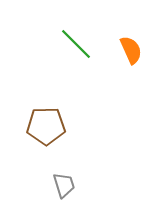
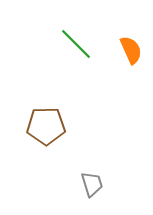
gray trapezoid: moved 28 px right, 1 px up
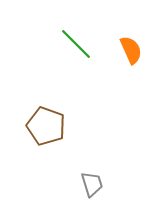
brown pentagon: rotated 21 degrees clockwise
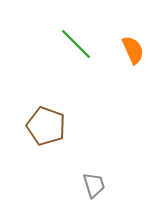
orange semicircle: moved 2 px right
gray trapezoid: moved 2 px right, 1 px down
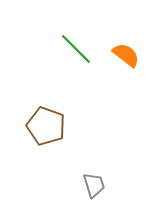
green line: moved 5 px down
orange semicircle: moved 7 px left, 5 px down; rotated 28 degrees counterclockwise
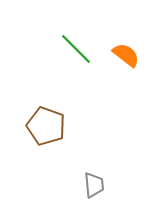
gray trapezoid: rotated 12 degrees clockwise
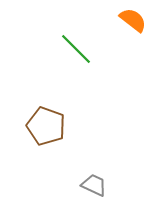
orange semicircle: moved 7 px right, 35 px up
gray trapezoid: rotated 60 degrees counterclockwise
